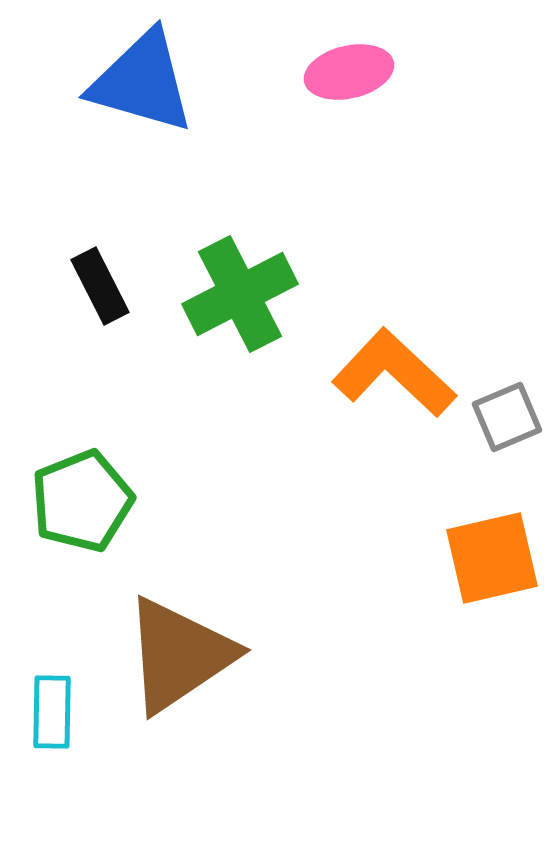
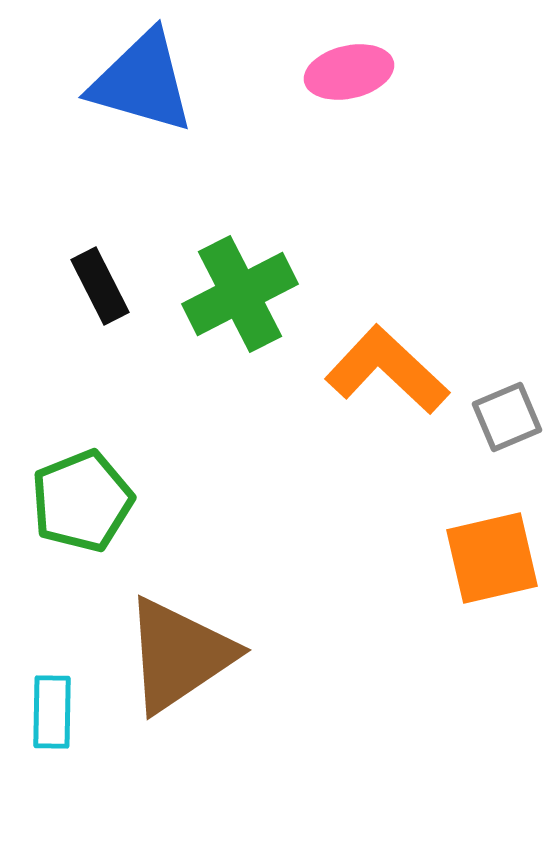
orange L-shape: moved 7 px left, 3 px up
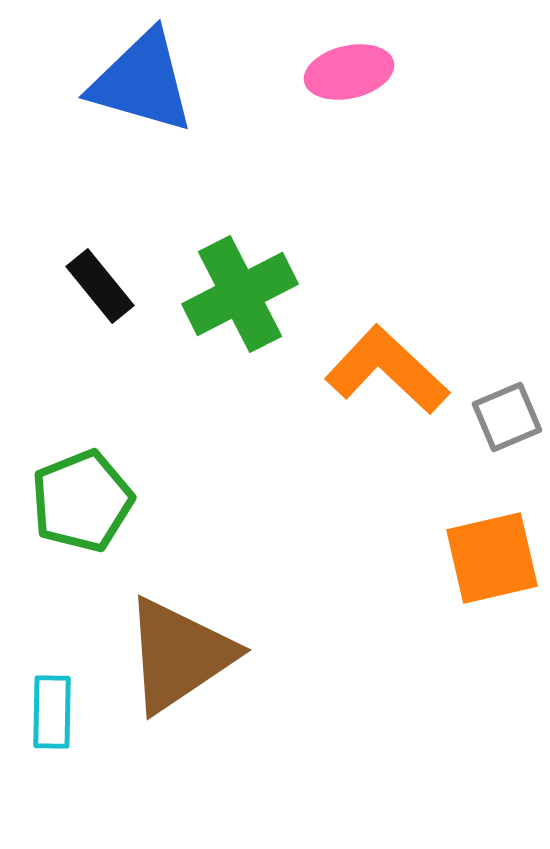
black rectangle: rotated 12 degrees counterclockwise
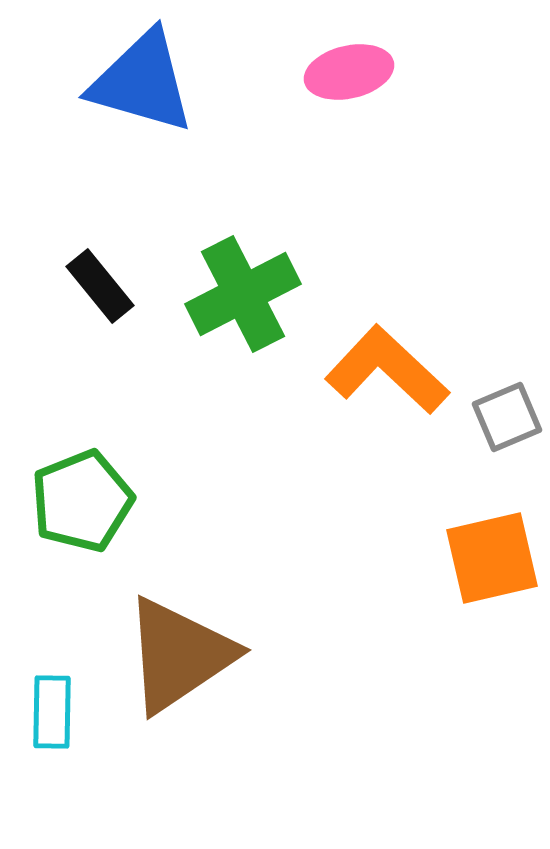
green cross: moved 3 px right
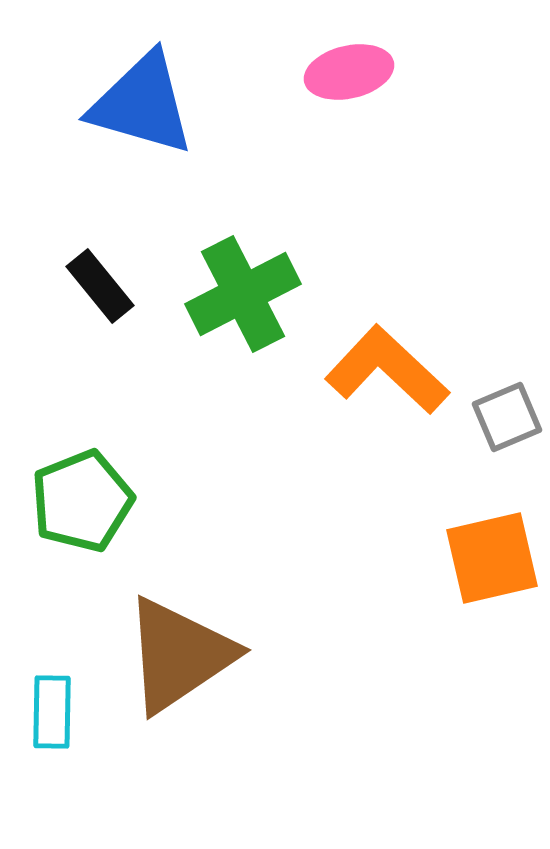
blue triangle: moved 22 px down
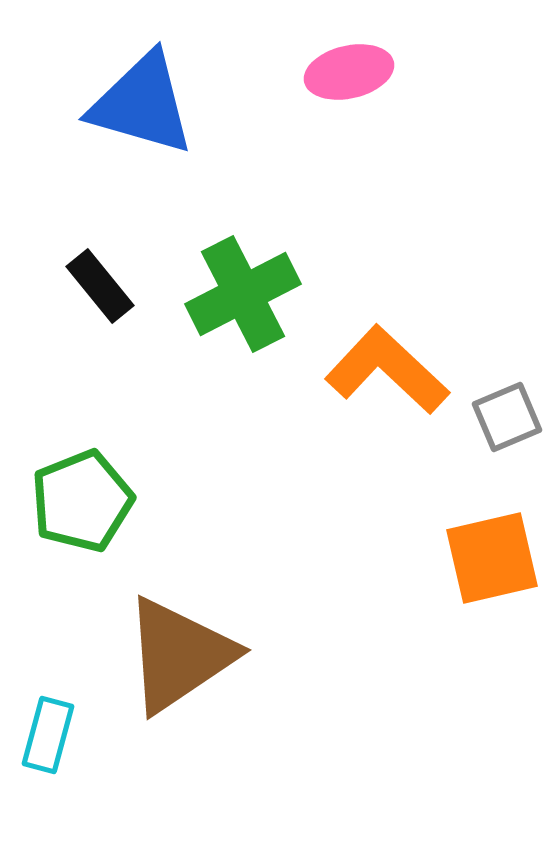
cyan rectangle: moved 4 px left, 23 px down; rotated 14 degrees clockwise
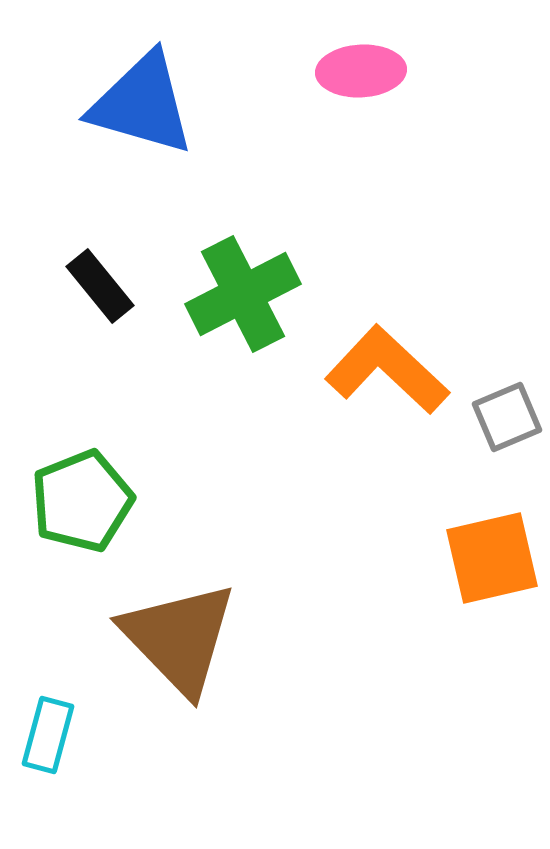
pink ellipse: moved 12 px right, 1 px up; rotated 10 degrees clockwise
brown triangle: moved 17 px up; rotated 40 degrees counterclockwise
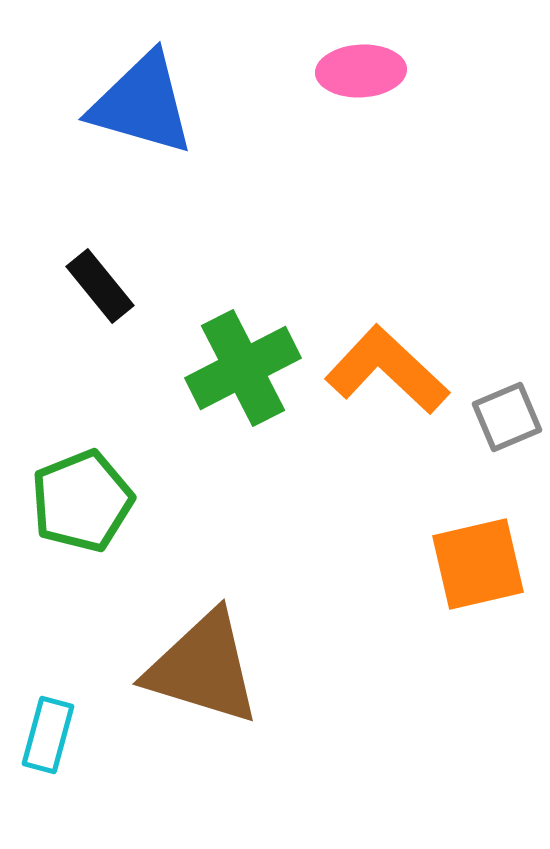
green cross: moved 74 px down
orange square: moved 14 px left, 6 px down
brown triangle: moved 24 px right, 30 px down; rotated 29 degrees counterclockwise
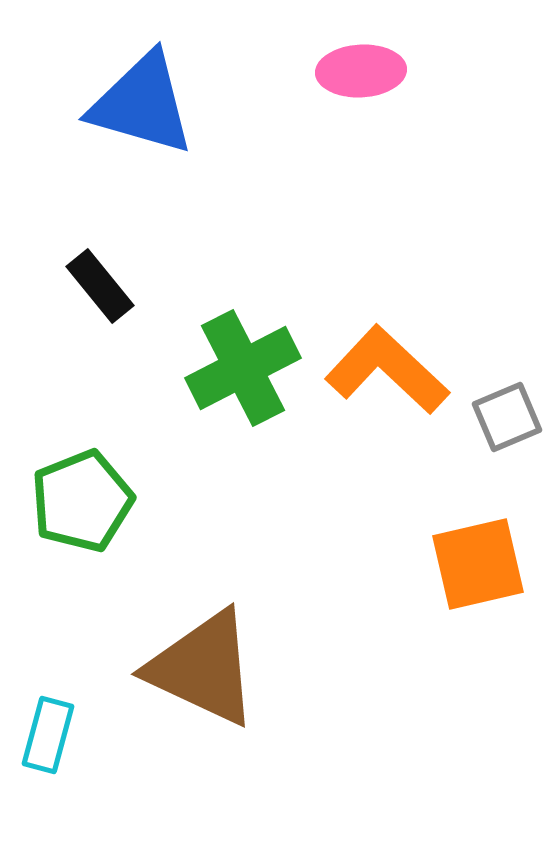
brown triangle: rotated 8 degrees clockwise
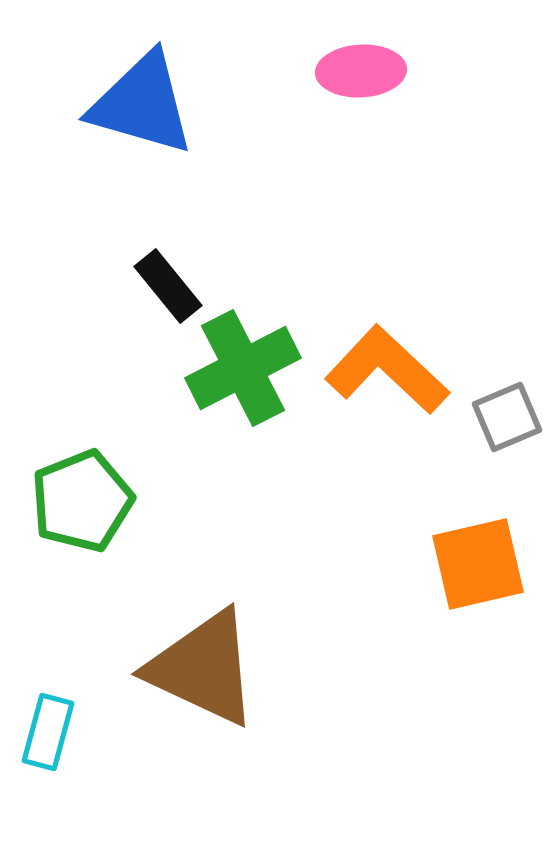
black rectangle: moved 68 px right
cyan rectangle: moved 3 px up
